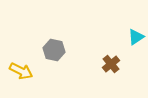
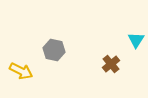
cyan triangle: moved 3 px down; rotated 24 degrees counterclockwise
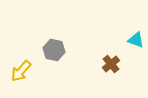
cyan triangle: rotated 42 degrees counterclockwise
yellow arrow: rotated 105 degrees clockwise
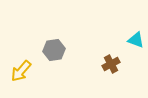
gray hexagon: rotated 20 degrees counterclockwise
brown cross: rotated 12 degrees clockwise
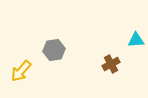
cyan triangle: rotated 24 degrees counterclockwise
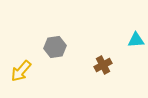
gray hexagon: moved 1 px right, 3 px up
brown cross: moved 8 px left, 1 px down
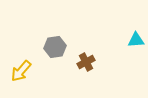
brown cross: moved 17 px left, 3 px up
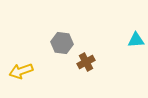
gray hexagon: moved 7 px right, 4 px up; rotated 15 degrees clockwise
yellow arrow: rotated 30 degrees clockwise
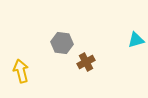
cyan triangle: rotated 12 degrees counterclockwise
yellow arrow: rotated 95 degrees clockwise
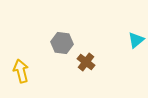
cyan triangle: rotated 24 degrees counterclockwise
brown cross: rotated 24 degrees counterclockwise
